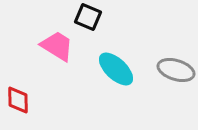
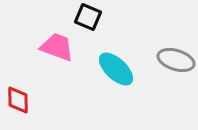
pink trapezoid: moved 1 px down; rotated 12 degrees counterclockwise
gray ellipse: moved 10 px up
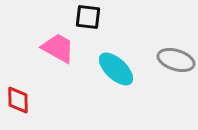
black square: rotated 16 degrees counterclockwise
pink trapezoid: moved 1 px right, 1 px down; rotated 9 degrees clockwise
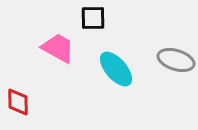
black square: moved 5 px right, 1 px down; rotated 8 degrees counterclockwise
cyan ellipse: rotated 6 degrees clockwise
red diamond: moved 2 px down
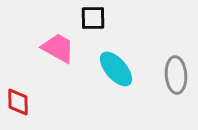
gray ellipse: moved 15 px down; rotated 69 degrees clockwise
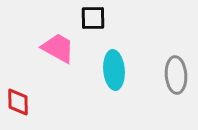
cyan ellipse: moved 2 px left, 1 px down; rotated 36 degrees clockwise
